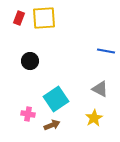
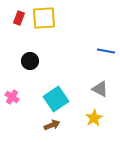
pink cross: moved 16 px left, 17 px up; rotated 24 degrees clockwise
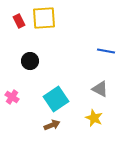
red rectangle: moved 3 px down; rotated 48 degrees counterclockwise
yellow star: rotated 18 degrees counterclockwise
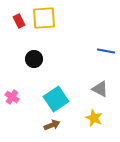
black circle: moved 4 px right, 2 px up
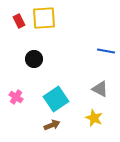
pink cross: moved 4 px right
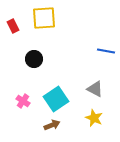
red rectangle: moved 6 px left, 5 px down
gray triangle: moved 5 px left
pink cross: moved 7 px right, 4 px down
